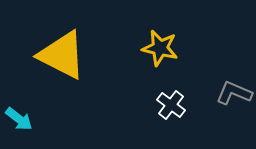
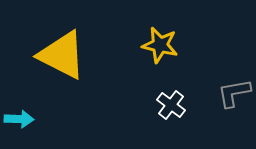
yellow star: moved 3 px up
gray L-shape: rotated 33 degrees counterclockwise
cyan arrow: rotated 36 degrees counterclockwise
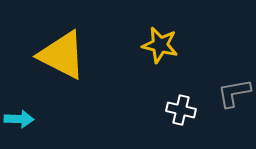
white cross: moved 10 px right, 5 px down; rotated 24 degrees counterclockwise
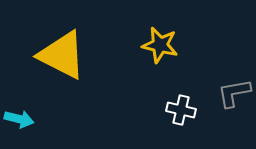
cyan arrow: rotated 12 degrees clockwise
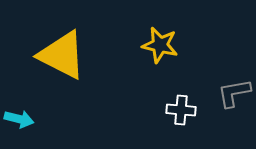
white cross: rotated 8 degrees counterclockwise
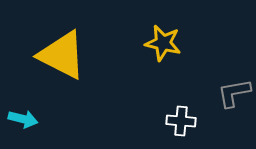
yellow star: moved 3 px right, 2 px up
white cross: moved 11 px down
cyan arrow: moved 4 px right
